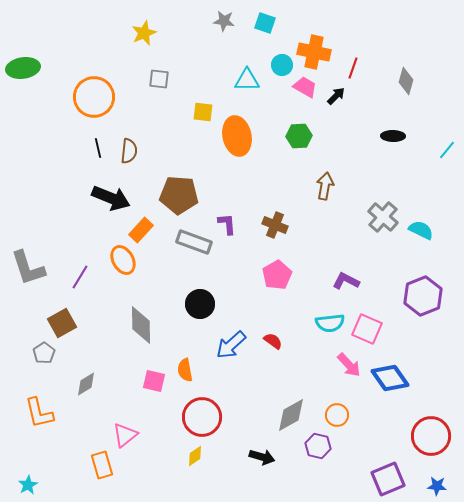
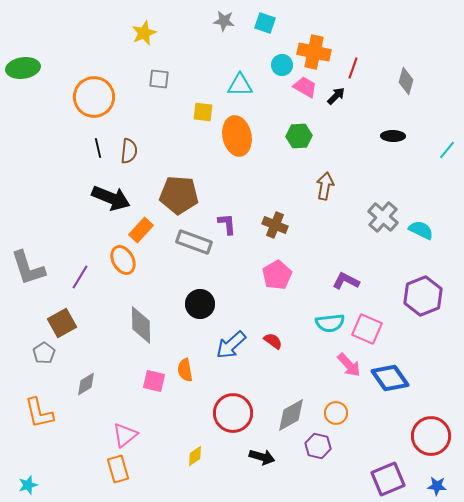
cyan triangle at (247, 80): moved 7 px left, 5 px down
orange circle at (337, 415): moved 1 px left, 2 px up
red circle at (202, 417): moved 31 px right, 4 px up
orange rectangle at (102, 465): moved 16 px right, 4 px down
cyan star at (28, 485): rotated 12 degrees clockwise
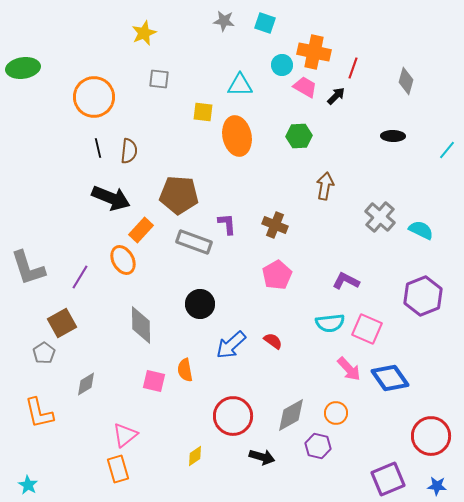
gray cross at (383, 217): moved 3 px left
pink arrow at (349, 365): moved 4 px down
red circle at (233, 413): moved 3 px down
cyan star at (28, 485): rotated 24 degrees counterclockwise
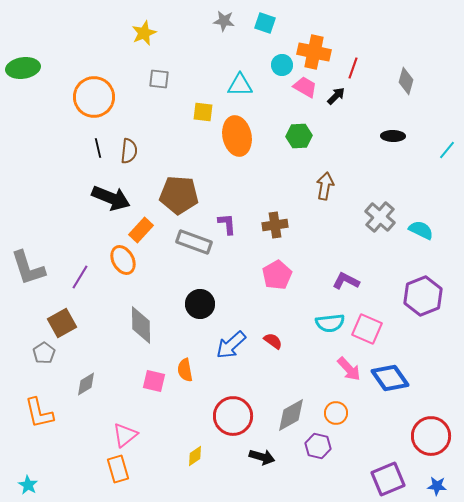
brown cross at (275, 225): rotated 30 degrees counterclockwise
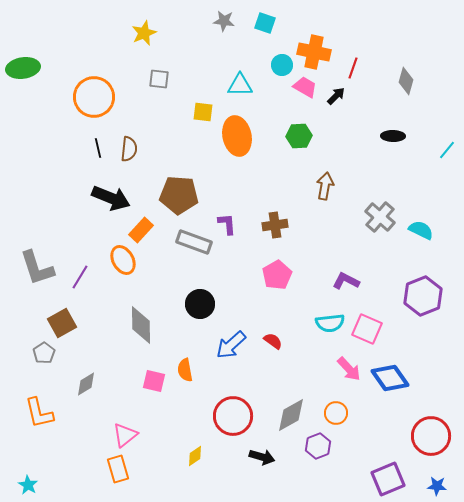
brown semicircle at (129, 151): moved 2 px up
gray L-shape at (28, 268): moved 9 px right
purple hexagon at (318, 446): rotated 25 degrees clockwise
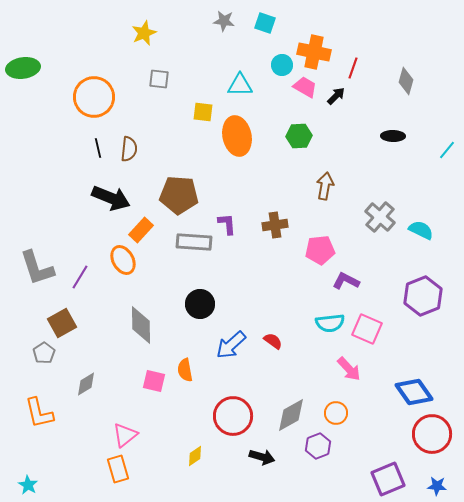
gray rectangle at (194, 242): rotated 16 degrees counterclockwise
pink pentagon at (277, 275): moved 43 px right, 25 px up; rotated 24 degrees clockwise
blue diamond at (390, 378): moved 24 px right, 14 px down
red circle at (431, 436): moved 1 px right, 2 px up
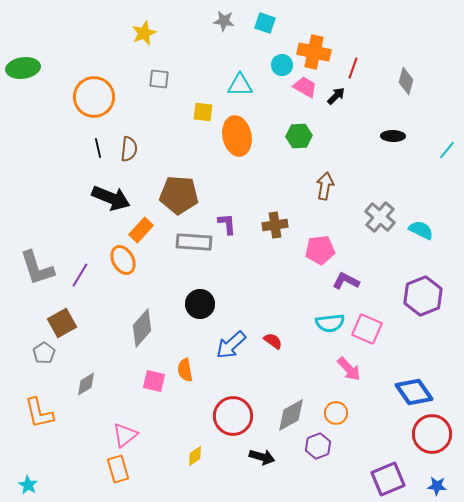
purple line at (80, 277): moved 2 px up
gray diamond at (141, 325): moved 1 px right, 3 px down; rotated 42 degrees clockwise
